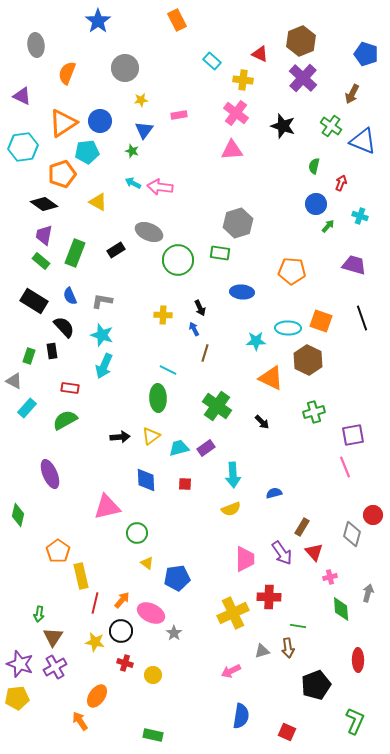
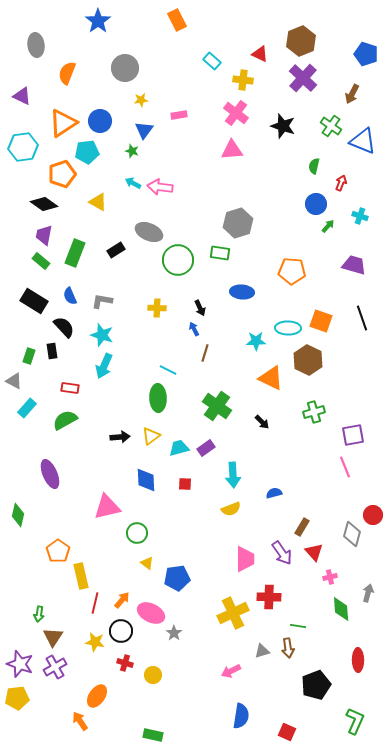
yellow cross at (163, 315): moved 6 px left, 7 px up
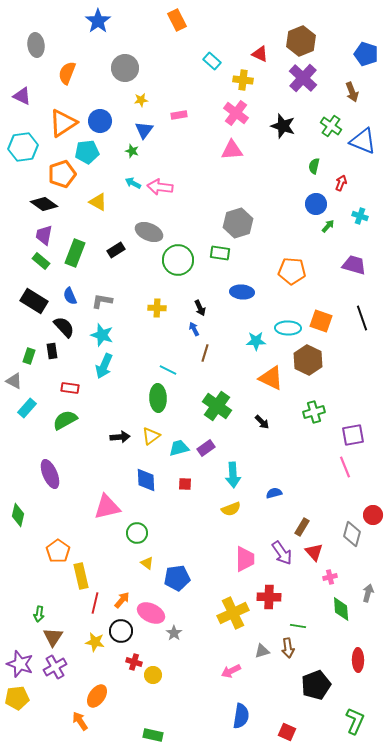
brown arrow at (352, 94): moved 2 px up; rotated 48 degrees counterclockwise
red cross at (125, 663): moved 9 px right, 1 px up
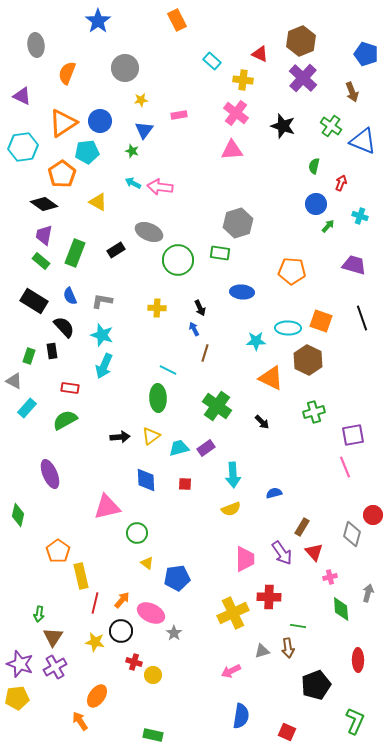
orange pentagon at (62, 174): rotated 16 degrees counterclockwise
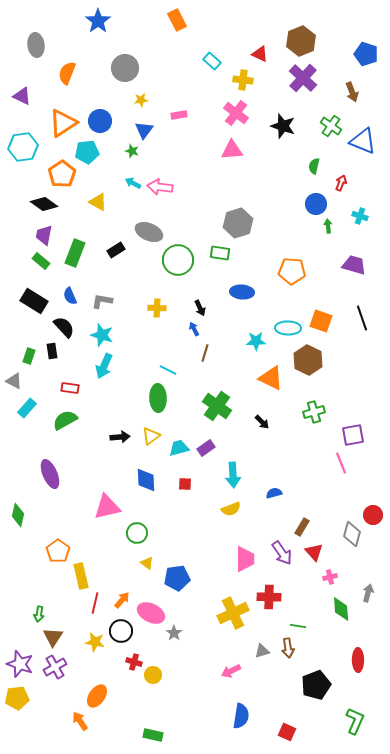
green arrow at (328, 226): rotated 48 degrees counterclockwise
pink line at (345, 467): moved 4 px left, 4 px up
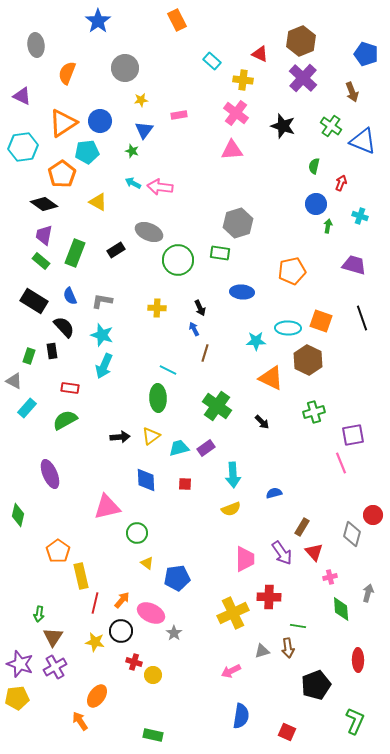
green arrow at (328, 226): rotated 16 degrees clockwise
orange pentagon at (292, 271): rotated 16 degrees counterclockwise
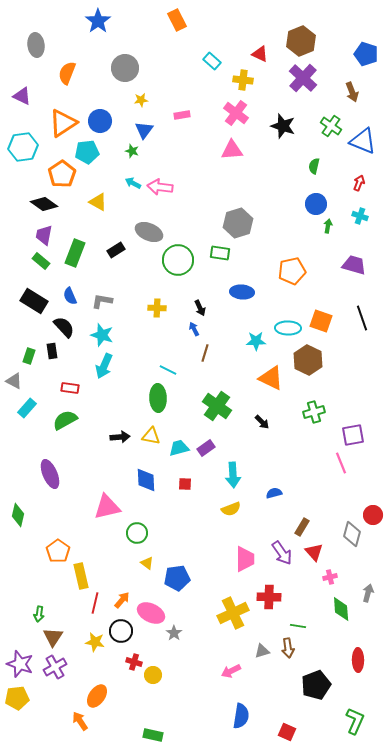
pink rectangle at (179, 115): moved 3 px right
red arrow at (341, 183): moved 18 px right
yellow triangle at (151, 436): rotated 48 degrees clockwise
